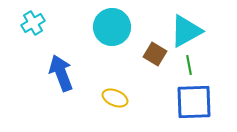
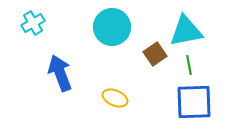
cyan triangle: rotated 18 degrees clockwise
brown square: rotated 25 degrees clockwise
blue arrow: moved 1 px left
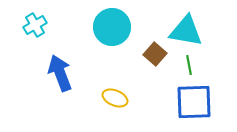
cyan cross: moved 2 px right, 2 px down
cyan triangle: rotated 21 degrees clockwise
brown square: rotated 15 degrees counterclockwise
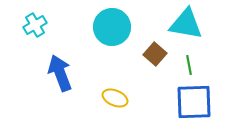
cyan triangle: moved 7 px up
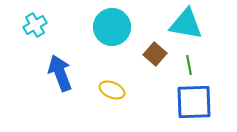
yellow ellipse: moved 3 px left, 8 px up
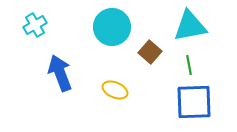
cyan triangle: moved 4 px right, 2 px down; rotated 21 degrees counterclockwise
brown square: moved 5 px left, 2 px up
yellow ellipse: moved 3 px right
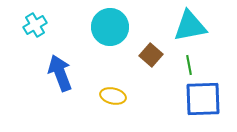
cyan circle: moved 2 px left
brown square: moved 1 px right, 3 px down
yellow ellipse: moved 2 px left, 6 px down; rotated 10 degrees counterclockwise
blue square: moved 9 px right, 3 px up
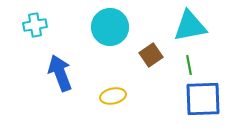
cyan cross: rotated 20 degrees clockwise
brown square: rotated 15 degrees clockwise
yellow ellipse: rotated 25 degrees counterclockwise
